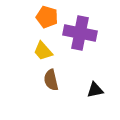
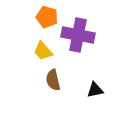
purple cross: moved 2 px left, 2 px down
brown semicircle: moved 2 px right
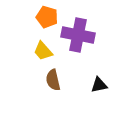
black triangle: moved 4 px right, 5 px up
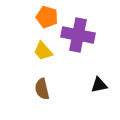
brown semicircle: moved 11 px left, 9 px down
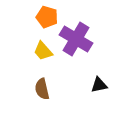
purple cross: moved 2 px left, 4 px down; rotated 20 degrees clockwise
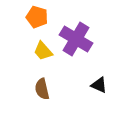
orange pentagon: moved 10 px left
black triangle: rotated 36 degrees clockwise
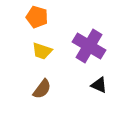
purple cross: moved 13 px right, 7 px down
yellow trapezoid: moved 1 px left; rotated 30 degrees counterclockwise
brown semicircle: rotated 130 degrees counterclockwise
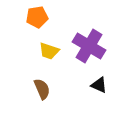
orange pentagon: rotated 25 degrees counterclockwise
yellow trapezoid: moved 7 px right
brown semicircle: rotated 60 degrees counterclockwise
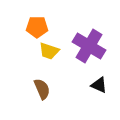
orange pentagon: moved 10 px down; rotated 10 degrees clockwise
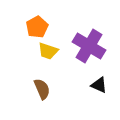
orange pentagon: rotated 30 degrees counterclockwise
yellow trapezoid: moved 1 px left
